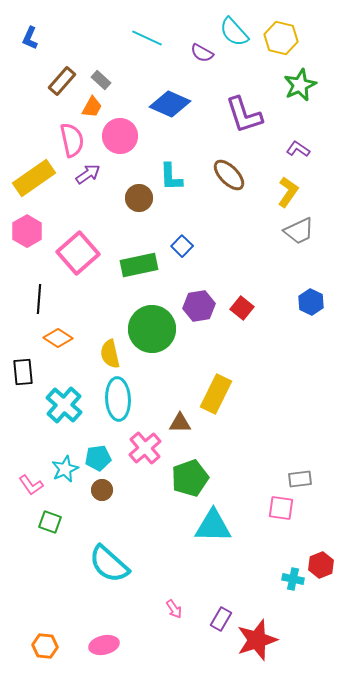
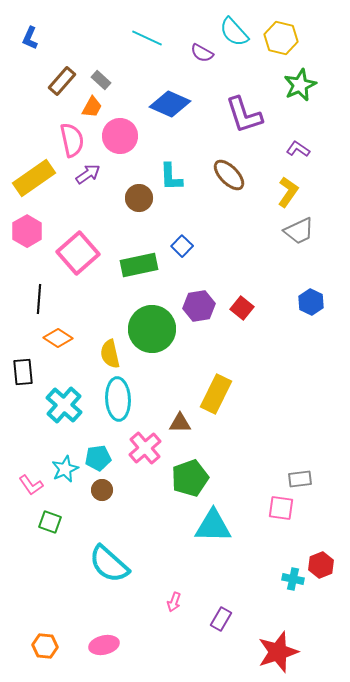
pink arrow at (174, 609): moved 7 px up; rotated 54 degrees clockwise
red star at (257, 640): moved 21 px right, 12 px down
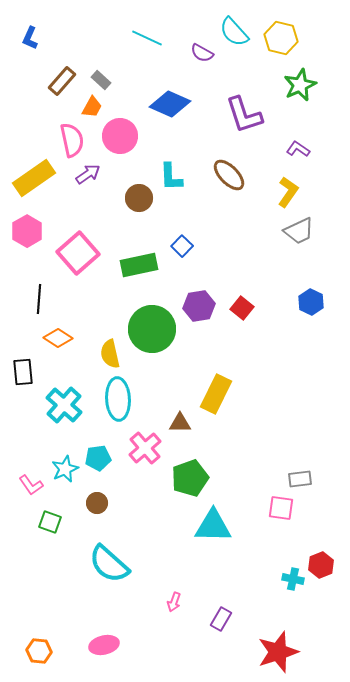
brown circle at (102, 490): moved 5 px left, 13 px down
orange hexagon at (45, 646): moved 6 px left, 5 px down
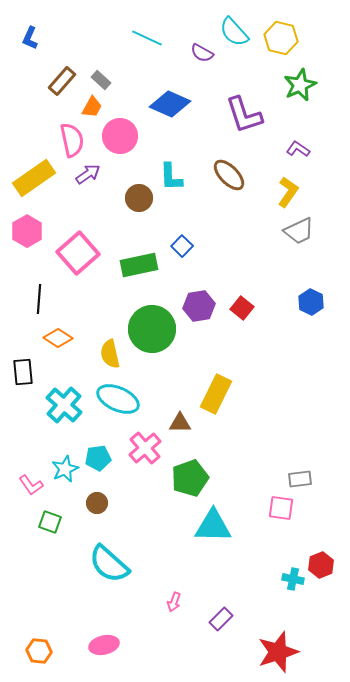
cyan ellipse at (118, 399): rotated 63 degrees counterclockwise
purple rectangle at (221, 619): rotated 15 degrees clockwise
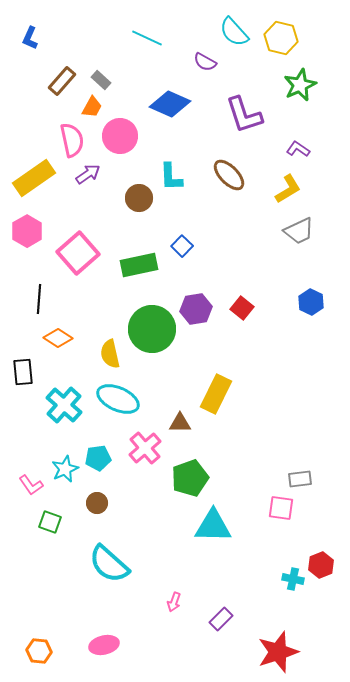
purple semicircle at (202, 53): moved 3 px right, 9 px down
yellow L-shape at (288, 192): moved 3 px up; rotated 24 degrees clockwise
purple hexagon at (199, 306): moved 3 px left, 3 px down
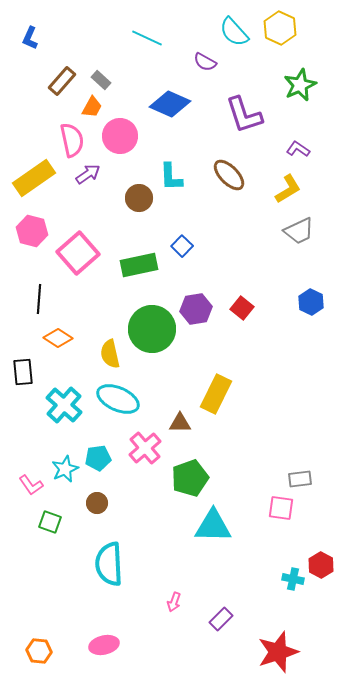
yellow hexagon at (281, 38): moved 1 px left, 10 px up; rotated 12 degrees clockwise
pink hexagon at (27, 231): moved 5 px right; rotated 16 degrees counterclockwise
cyan semicircle at (109, 564): rotated 45 degrees clockwise
red hexagon at (321, 565): rotated 10 degrees counterclockwise
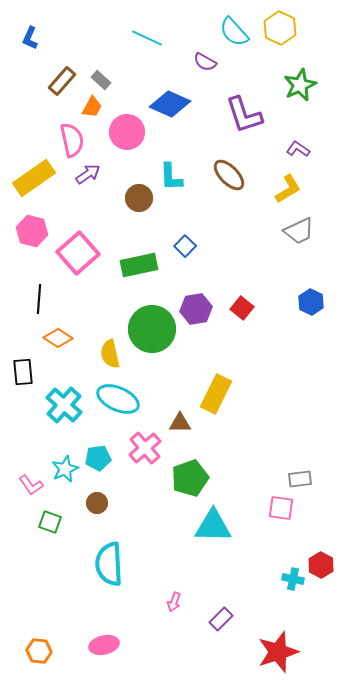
pink circle at (120, 136): moved 7 px right, 4 px up
blue square at (182, 246): moved 3 px right
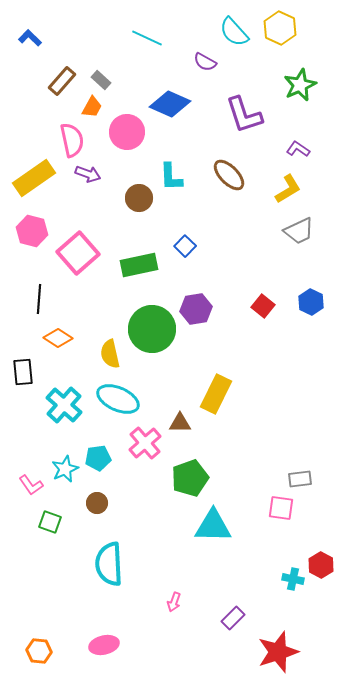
blue L-shape at (30, 38): rotated 110 degrees clockwise
purple arrow at (88, 174): rotated 55 degrees clockwise
red square at (242, 308): moved 21 px right, 2 px up
pink cross at (145, 448): moved 5 px up
purple rectangle at (221, 619): moved 12 px right, 1 px up
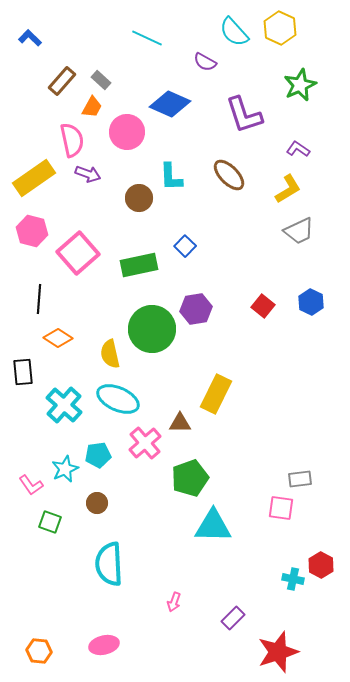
cyan pentagon at (98, 458): moved 3 px up
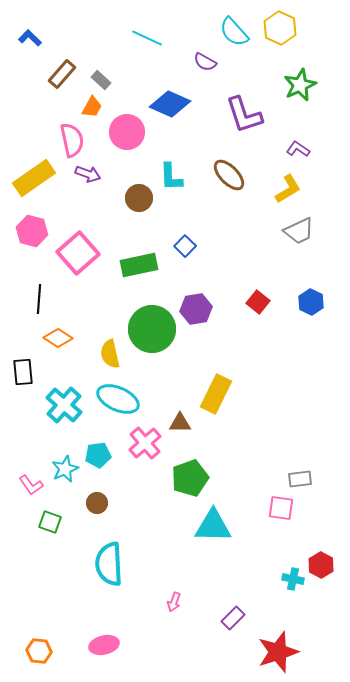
brown rectangle at (62, 81): moved 7 px up
red square at (263, 306): moved 5 px left, 4 px up
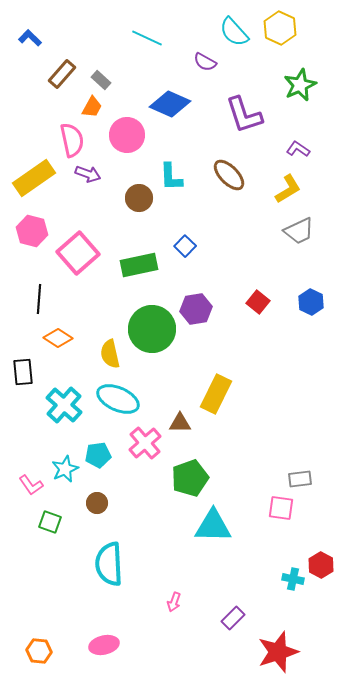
pink circle at (127, 132): moved 3 px down
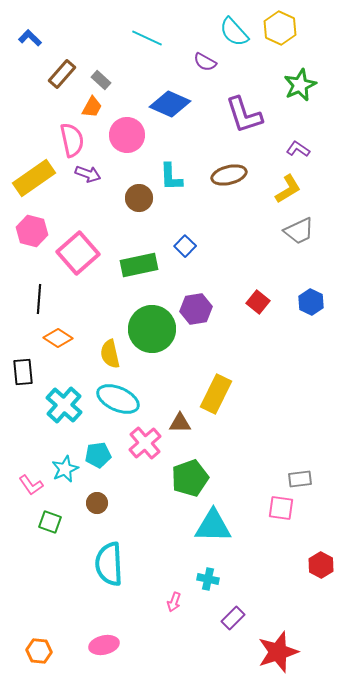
brown ellipse at (229, 175): rotated 60 degrees counterclockwise
cyan cross at (293, 579): moved 85 px left
